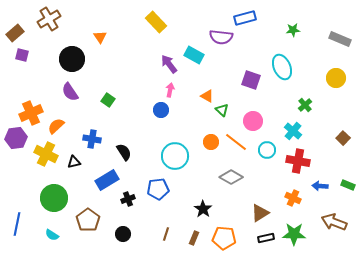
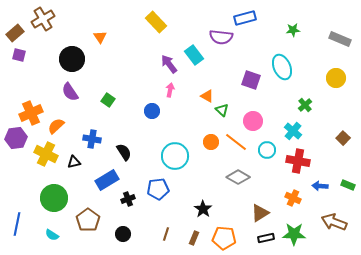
brown cross at (49, 19): moved 6 px left
purple square at (22, 55): moved 3 px left
cyan rectangle at (194, 55): rotated 24 degrees clockwise
blue circle at (161, 110): moved 9 px left, 1 px down
gray diamond at (231, 177): moved 7 px right
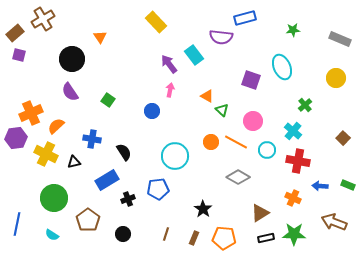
orange line at (236, 142): rotated 10 degrees counterclockwise
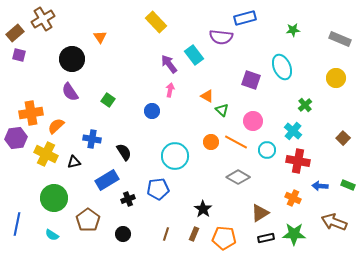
orange cross at (31, 113): rotated 15 degrees clockwise
brown rectangle at (194, 238): moved 4 px up
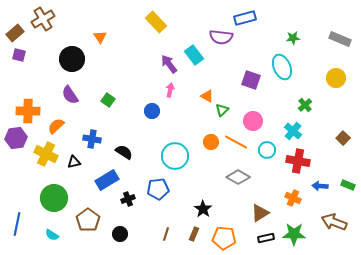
green star at (293, 30): moved 8 px down
purple semicircle at (70, 92): moved 3 px down
green triangle at (222, 110): rotated 32 degrees clockwise
orange cross at (31, 113): moved 3 px left, 2 px up; rotated 10 degrees clockwise
black semicircle at (124, 152): rotated 24 degrees counterclockwise
black circle at (123, 234): moved 3 px left
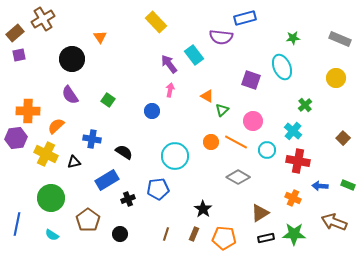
purple square at (19, 55): rotated 24 degrees counterclockwise
green circle at (54, 198): moved 3 px left
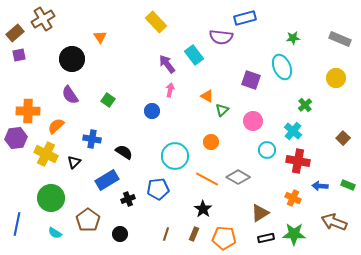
purple arrow at (169, 64): moved 2 px left
orange line at (236, 142): moved 29 px left, 37 px down
black triangle at (74, 162): rotated 32 degrees counterclockwise
cyan semicircle at (52, 235): moved 3 px right, 2 px up
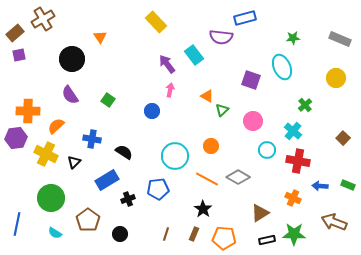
orange circle at (211, 142): moved 4 px down
black rectangle at (266, 238): moved 1 px right, 2 px down
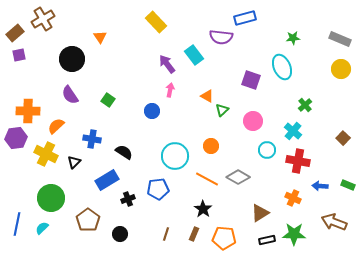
yellow circle at (336, 78): moved 5 px right, 9 px up
cyan semicircle at (55, 233): moved 13 px left, 5 px up; rotated 104 degrees clockwise
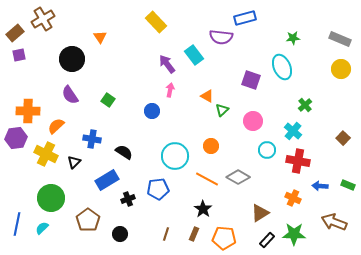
black rectangle at (267, 240): rotated 35 degrees counterclockwise
